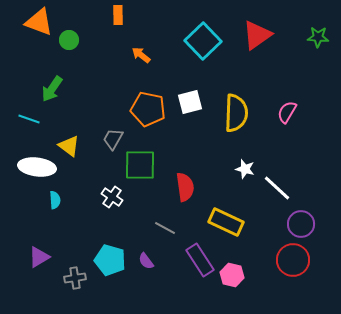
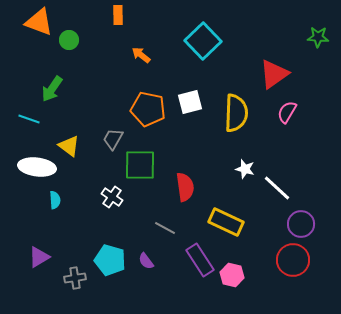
red triangle: moved 17 px right, 39 px down
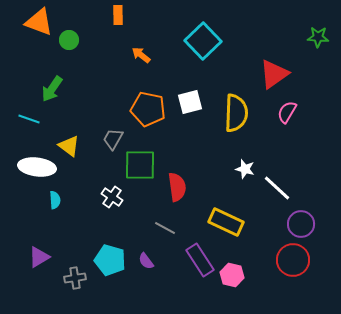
red semicircle: moved 8 px left
